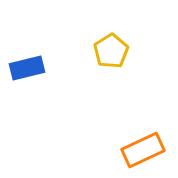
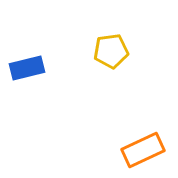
yellow pentagon: rotated 24 degrees clockwise
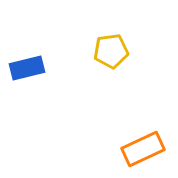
orange rectangle: moved 1 px up
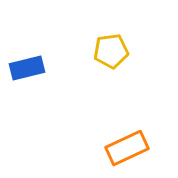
orange rectangle: moved 16 px left, 1 px up
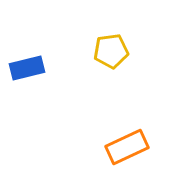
orange rectangle: moved 1 px up
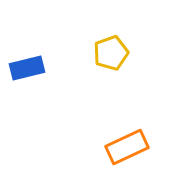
yellow pentagon: moved 2 px down; rotated 12 degrees counterclockwise
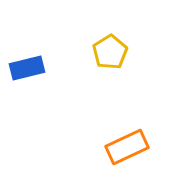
yellow pentagon: moved 1 px left, 1 px up; rotated 12 degrees counterclockwise
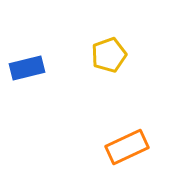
yellow pentagon: moved 1 px left, 3 px down; rotated 12 degrees clockwise
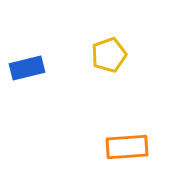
orange rectangle: rotated 21 degrees clockwise
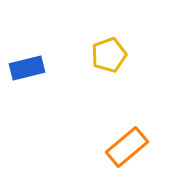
orange rectangle: rotated 36 degrees counterclockwise
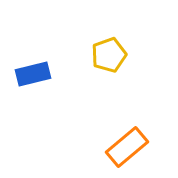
blue rectangle: moved 6 px right, 6 px down
